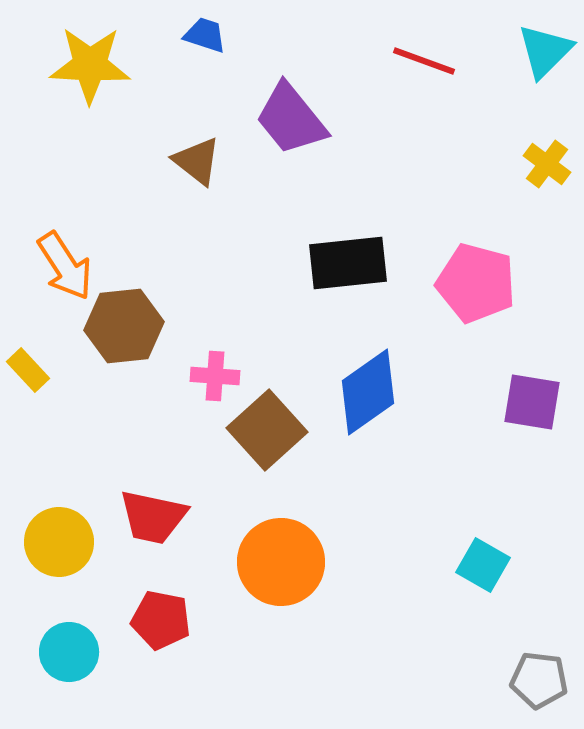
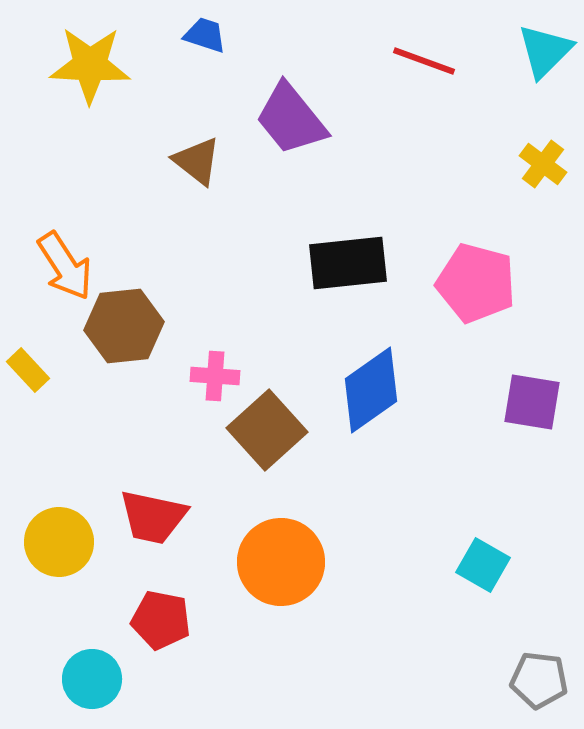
yellow cross: moved 4 px left
blue diamond: moved 3 px right, 2 px up
cyan circle: moved 23 px right, 27 px down
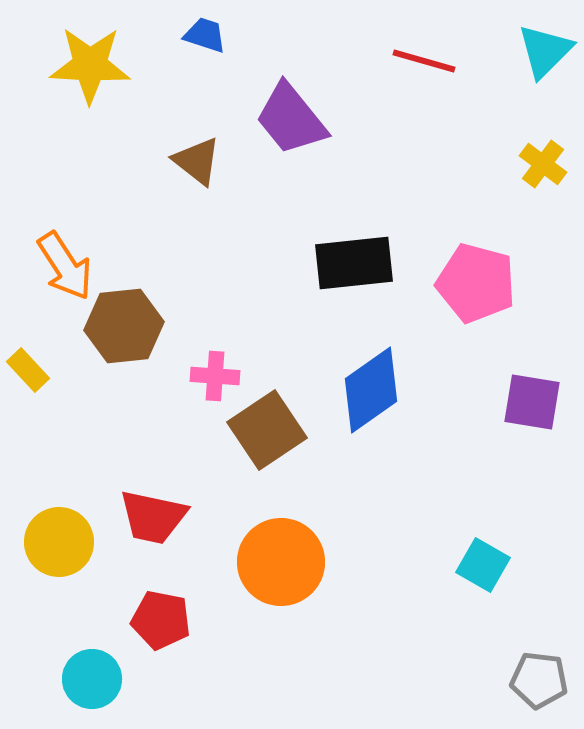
red line: rotated 4 degrees counterclockwise
black rectangle: moved 6 px right
brown square: rotated 8 degrees clockwise
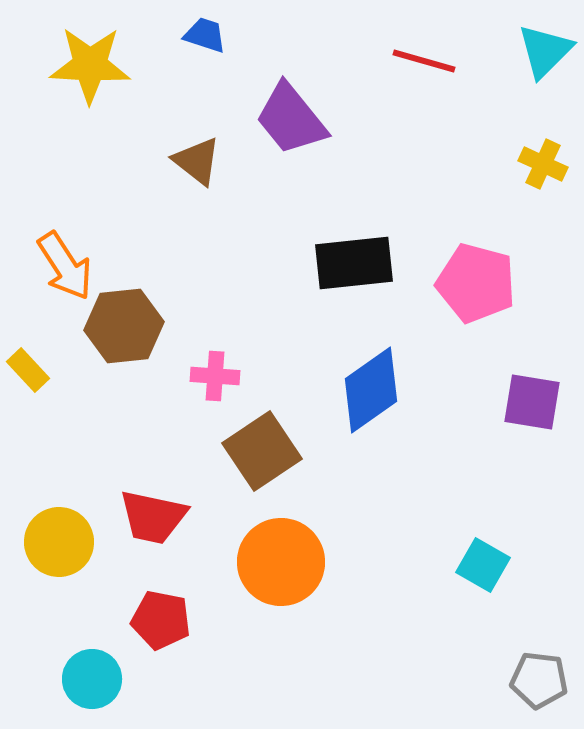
yellow cross: rotated 12 degrees counterclockwise
brown square: moved 5 px left, 21 px down
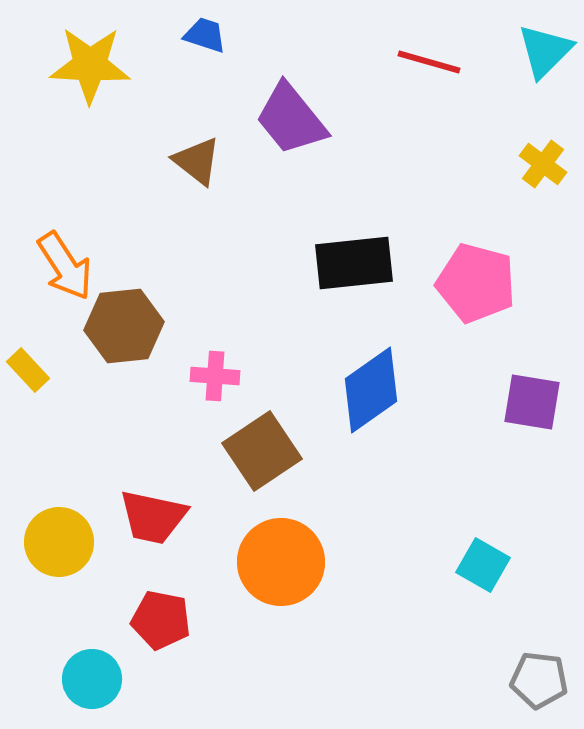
red line: moved 5 px right, 1 px down
yellow cross: rotated 12 degrees clockwise
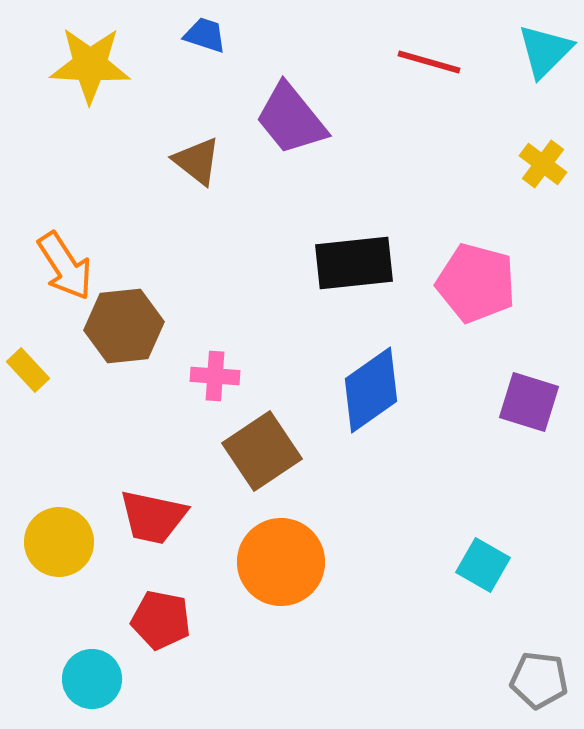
purple square: moved 3 px left; rotated 8 degrees clockwise
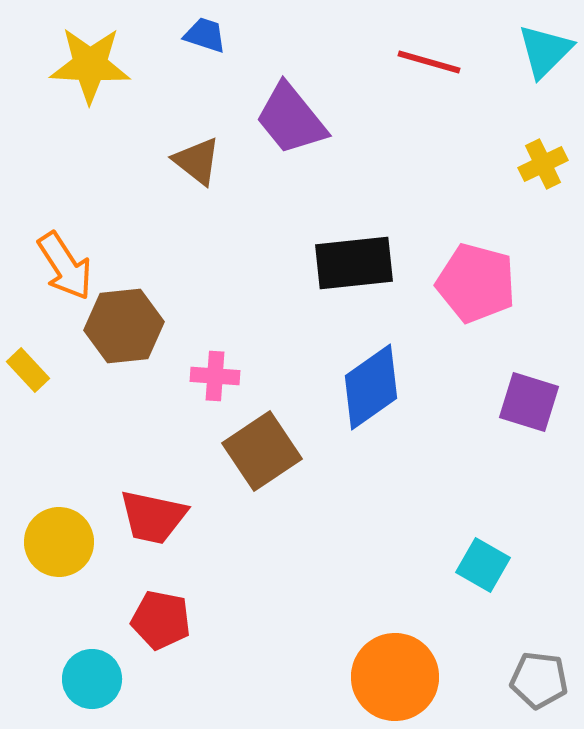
yellow cross: rotated 27 degrees clockwise
blue diamond: moved 3 px up
orange circle: moved 114 px right, 115 px down
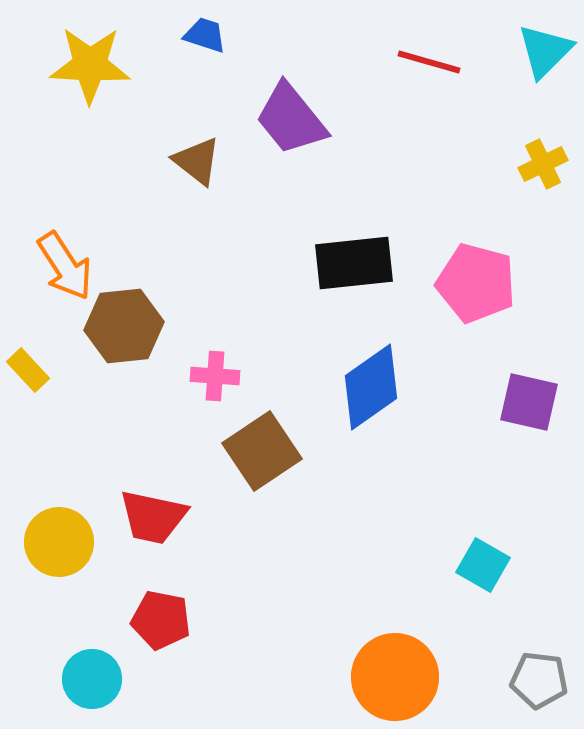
purple square: rotated 4 degrees counterclockwise
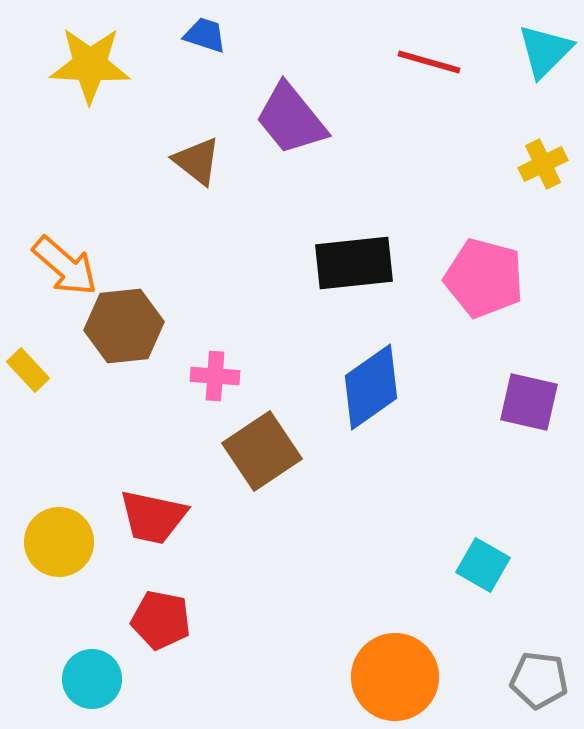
orange arrow: rotated 16 degrees counterclockwise
pink pentagon: moved 8 px right, 5 px up
